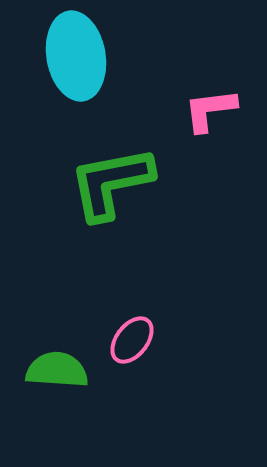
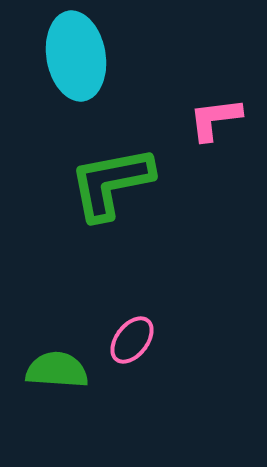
pink L-shape: moved 5 px right, 9 px down
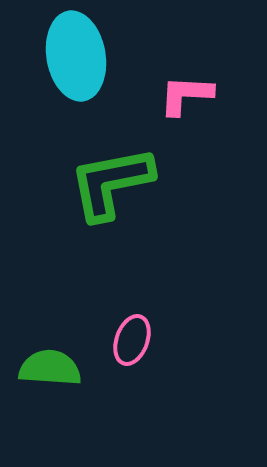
pink L-shape: moved 29 px left, 24 px up; rotated 10 degrees clockwise
pink ellipse: rotated 18 degrees counterclockwise
green semicircle: moved 7 px left, 2 px up
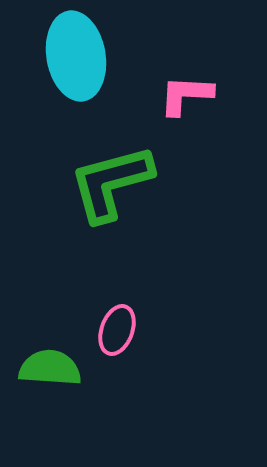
green L-shape: rotated 4 degrees counterclockwise
pink ellipse: moved 15 px left, 10 px up
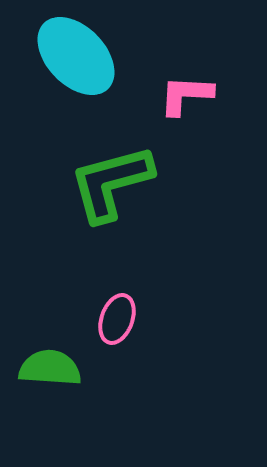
cyan ellipse: rotated 34 degrees counterclockwise
pink ellipse: moved 11 px up
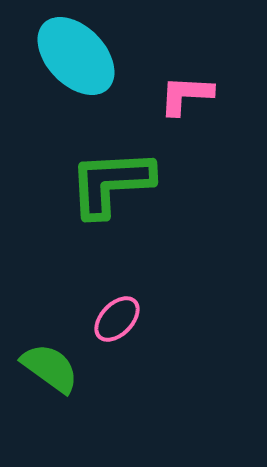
green L-shape: rotated 12 degrees clockwise
pink ellipse: rotated 24 degrees clockwise
green semicircle: rotated 32 degrees clockwise
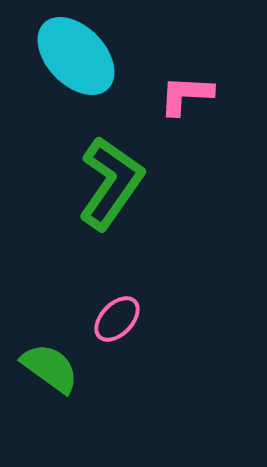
green L-shape: rotated 128 degrees clockwise
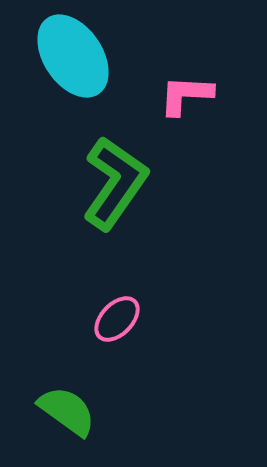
cyan ellipse: moved 3 px left; rotated 10 degrees clockwise
green L-shape: moved 4 px right
green semicircle: moved 17 px right, 43 px down
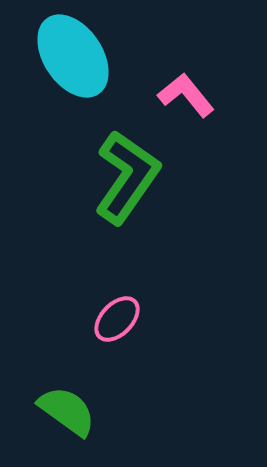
pink L-shape: rotated 48 degrees clockwise
green L-shape: moved 12 px right, 6 px up
